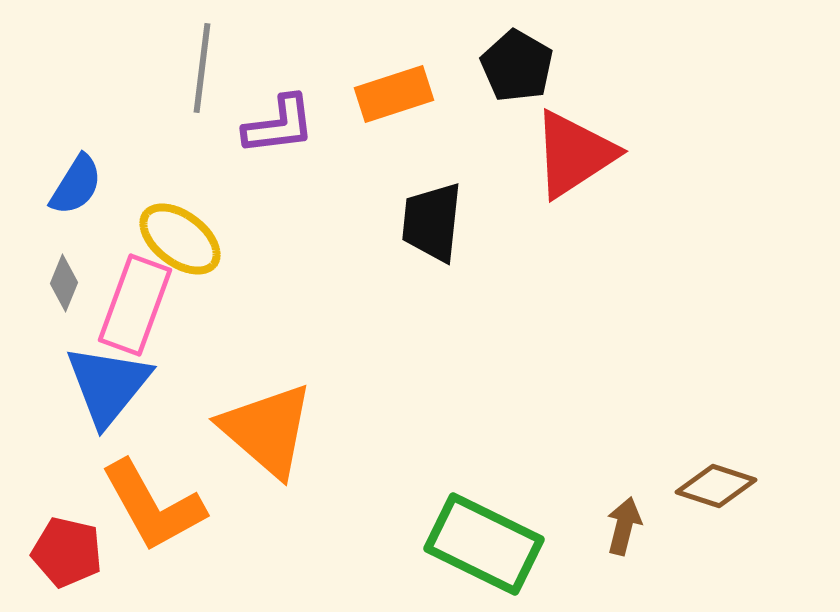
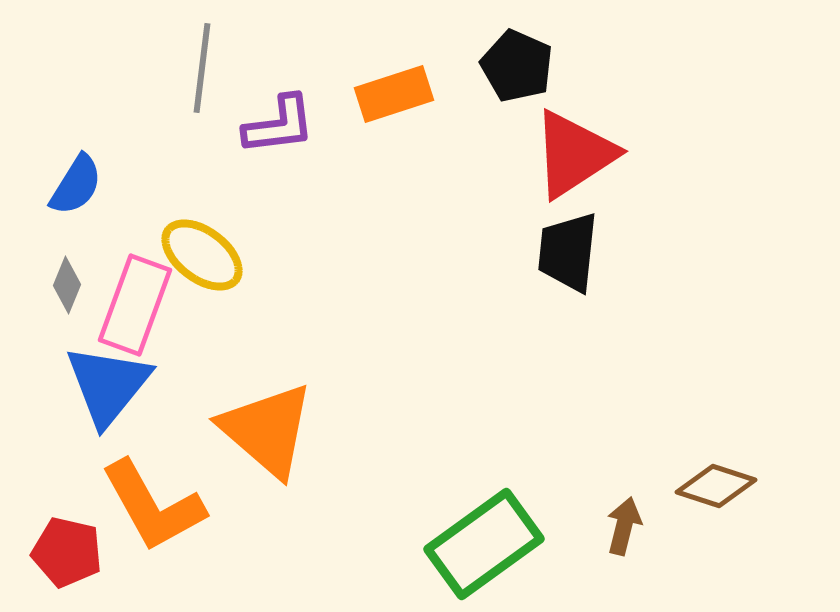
black pentagon: rotated 6 degrees counterclockwise
black trapezoid: moved 136 px right, 30 px down
yellow ellipse: moved 22 px right, 16 px down
gray diamond: moved 3 px right, 2 px down
green rectangle: rotated 62 degrees counterclockwise
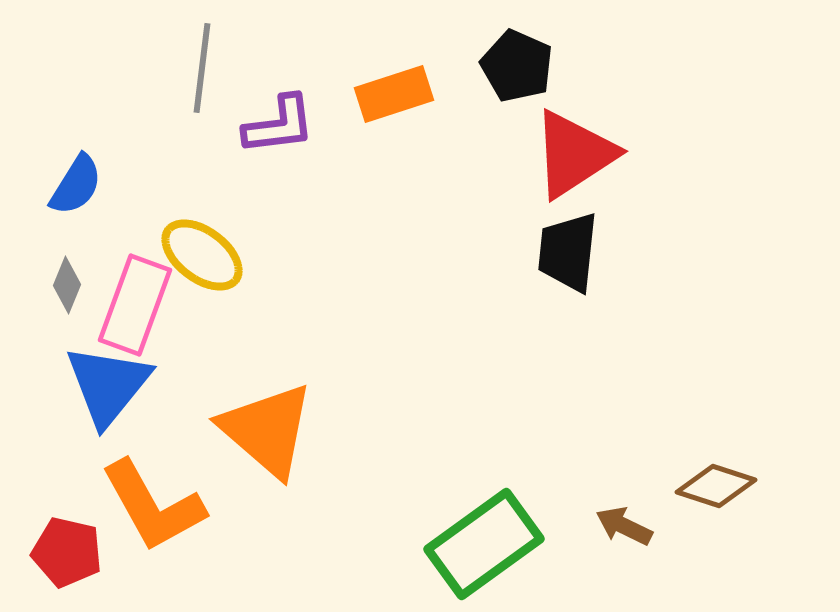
brown arrow: rotated 78 degrees counterclockwise
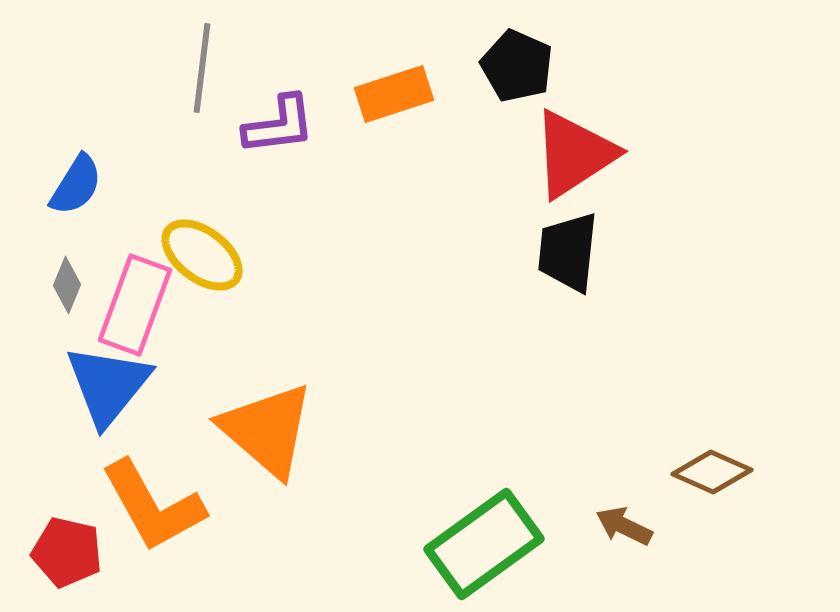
brown diamond: moved 4 px left, 14 px up; rotated 6 degrees clockwise
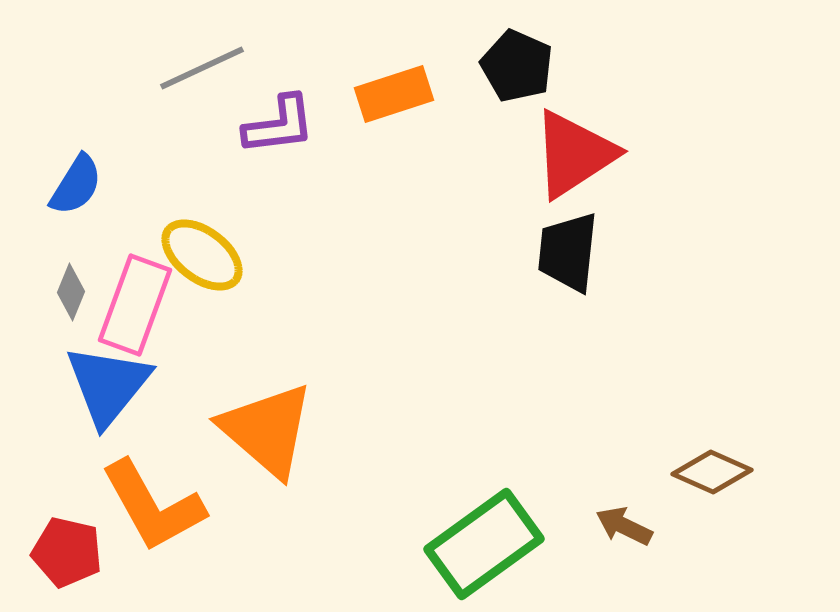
gray line: rotated 58 degrees clockwise
gray diamond: moved 4 px right, 7 px down
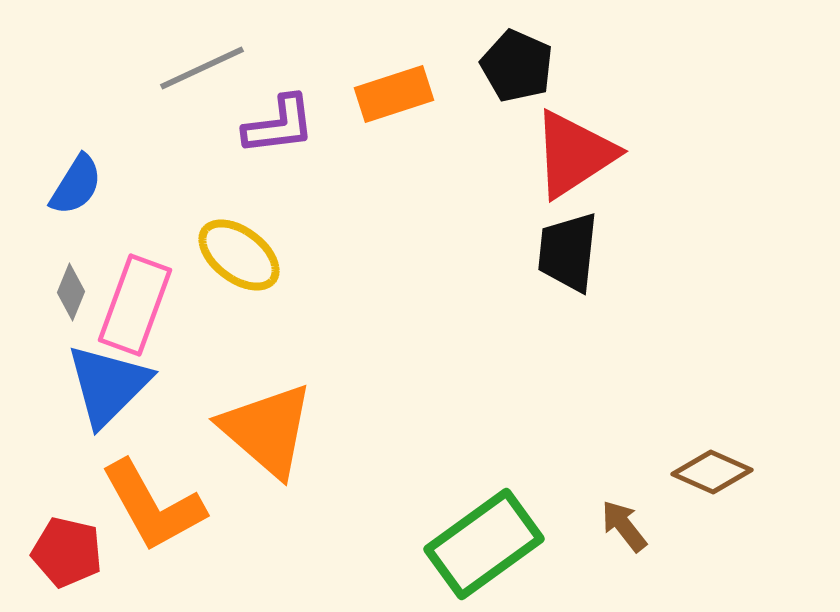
yellow ellipse: moved 37 px right
blue triangle: rotated 6 degrees clockwise
brown arrow: rotated 26 degrees clockwise
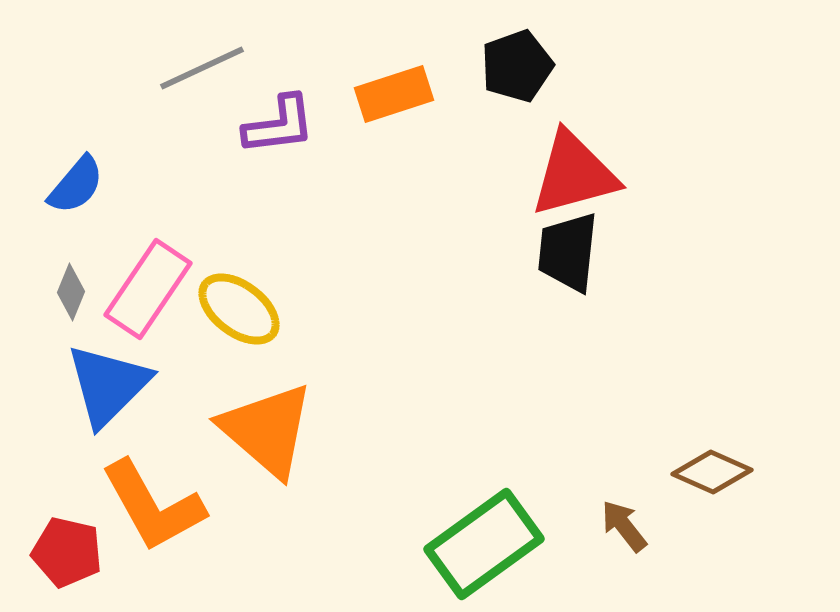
black pentagon: rotated 28 degrees clockwise
red triangle: moved 20 px down; rotated 18 degrees clockwise
blue semicircle: rotated 8 degrees clockwise
yellow ellipse: moved 54 px down
pink rectangle: moved 13 px right, 16 px up; rotated 14 degrees clockwise
